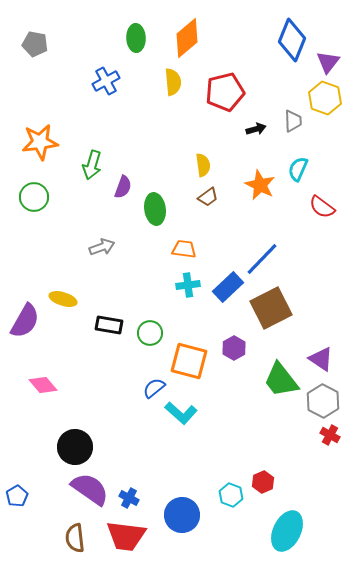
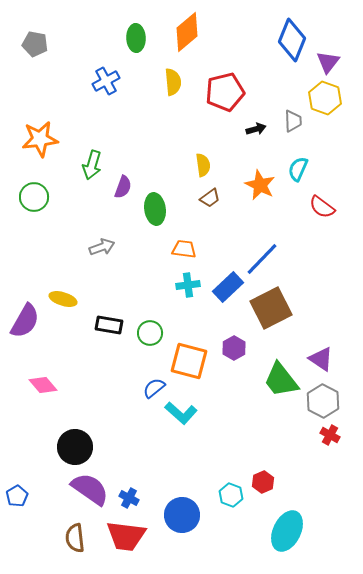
orange diamond at (187, 38): moved 6 px up
orange star at (40, 142): moved 3 px up
brown trapezoid at (208, 197): moved 2 px right, 1 px down
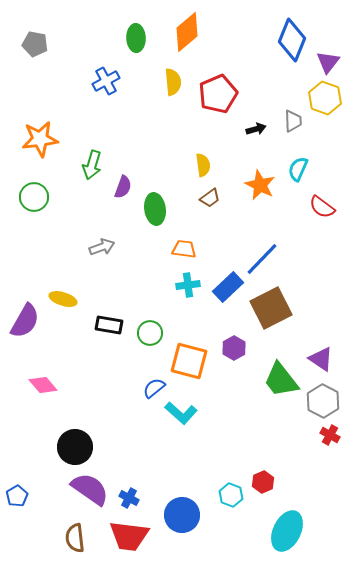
red pentagon at (225, 92): moved 7 px left, 2 px down; rotated 9 degrees counterclockwise
red trapezoid at (126, 536): moved 3 px right
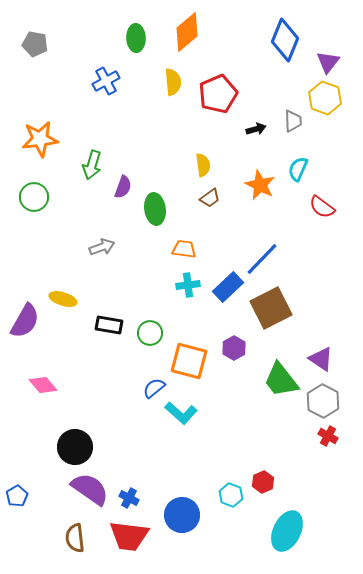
blue diamond at (292, 40): moved 7 px left
red cross at (330, 435): moved 2 px left, 1 px down
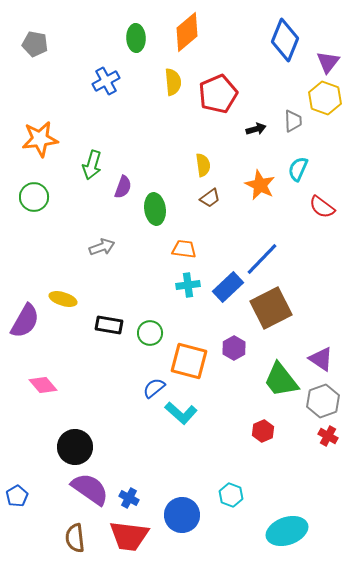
gray hexagon at (323, 401): rotated 12 degrees clockwise
red hexagon at (263, 482): moved 51 px up
cyan ellipse at (287, 531): rotated 45 degrees clockwise
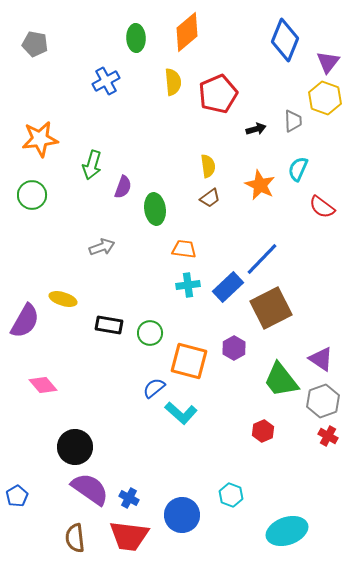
yellow semicircle at (203, 165): moved 5 px right, 1 px down
green circle at (34, 197): moved 2 px left, 2 px up
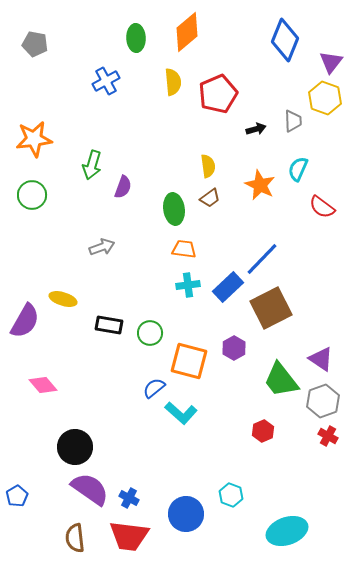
purple triangle at (328, 62): moved 3 px right
orange star at (40, 139): moved 6 px left
green ellipse at (155, 209): moved 19 px right
blue circle at (182, 515): moved 4 px right, 1 px up
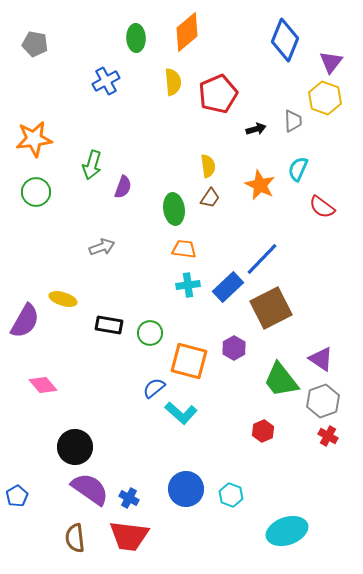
green circle at (32, 195): moved 4 px right, 3 px up
brown trapezoid at (210, 198): rotated 20 degrees counterclockwise
blue circle at (186, 514): moved 25 px up
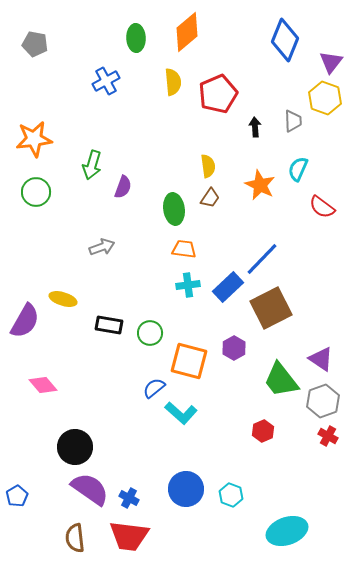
black arrow at (256, 129): moved 1 px left, 2 px up; rotated 78 degrees counterclockwise
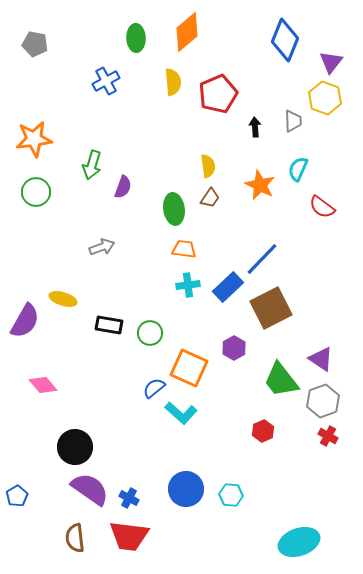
orange square at (189, 361): moved 7 px down; rotated 9 degrees clockwise
cyan hexagon at (231, 495): rotated 15 degrees counterclockwise
cyan ellipse at (287, 531): moved 12 px right, 11 px down
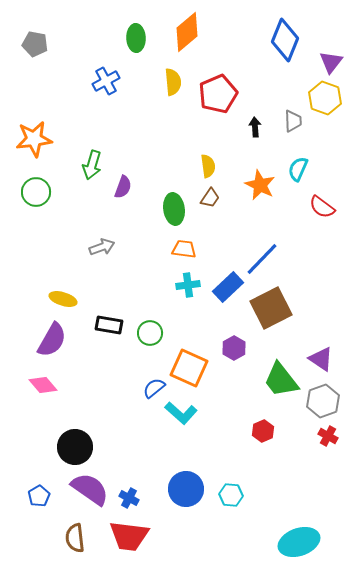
purple semicircle at (25, 321): moved 27 px right, 19 px down
blue pentagon at (17, 496): moved 22 px right
